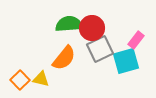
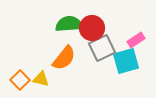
pink rectangle: rotated 18 degrees clockwise
gray square: moved 2 px right, 1 px up
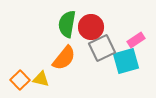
green semicircle: moved 2 px left; rotated 76 degrees counterclockwise
red circle: moved 1 px left, 1 px up
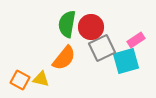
orange square: rotated 18 degrees counterclockwise
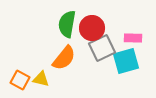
red circle: moved 1 px right, 1 px down
pink rectangle: moved 3 px left, 2 px up; rotated 36 degrees clockwise
